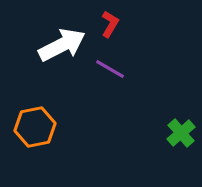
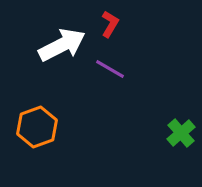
orange hexagon: moved 2 px right; rotated 9 degrees counterclockwise
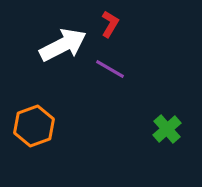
white arrow: moved 1 px right
orange hexagon: moved 3 px left, 1 px up
green cross: moved 14 px left, 4 px up
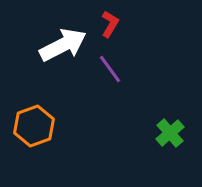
purple line: rotated 24 degrees clockwise
green cross: moved 3 px right, 4 px down
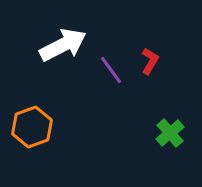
red L-shape: moved 40 px right, 37 px down
purple line: moved 1 px right, 1 px down
orange hexagon: moved 2 px left, 1 px down
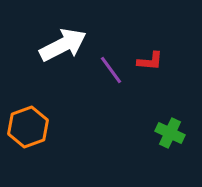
red L-shape: rotated 64 degrees clockwise
orange hexagon: moved 4 px left
green cross: rotated 24 degrees counterclockwise
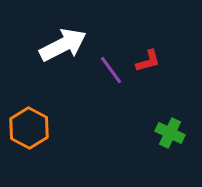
red L-shape: moved 2 px left; rotated 20 degrees counterclockwise
orange hexagon: moved 1 px right, 1 px down; rotated 12 degrees counterclockwise
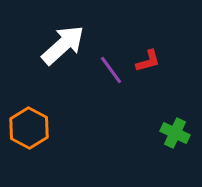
white arrow: rotated 15 degrees counterclockwise
green cross: moved 5 px right
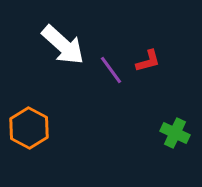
white arrow: rotated 84 degrees clockwise
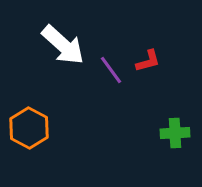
green cross: rotated 28 degrees counterclockwise
